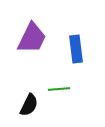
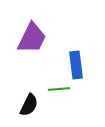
blue rectangle: moved 16 px down
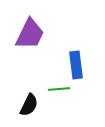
purple trapezoid: moved 2 px left, 4 px up
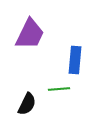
blue rectangle: moved 1 px left, 5 px up; rotated 12 degrees clockwise
black semicircle: moved 2 px left, 1 px up
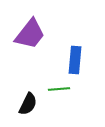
purple trapezoid: rotated 12 degrees clockwise
black semicircle: moved 1 px right
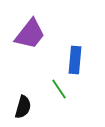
green line: rotated 60 degrees clockwise
black semicircle: moved 5 px left, 3 px down; rotated 10 degrees counterclockwise
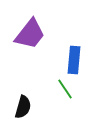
blue rectangle: moved 1 px left
green line: moved 6 px right
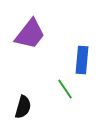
blue rectangle: moved 8 px right
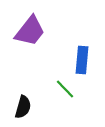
purple trapezoid: moved 3 px up
green line: rotated 10 degrees counterclockwise
